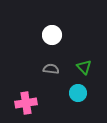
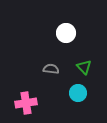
white circle: moved 14 px right, 2 px up
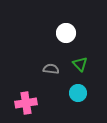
green triangle: moved 4 px left, 3 px up
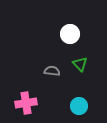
white circle: moved 4 px right, 1 px down
gray semicircle: moved 1 px right, 2 px down
cyan circle: moved 1 px right, 13 px down
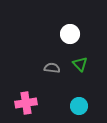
gray semicircle: moved 3 px up
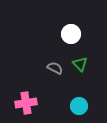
white circle: moved 1 px right
gray semicircle: moved 3 px right; rotated 21 degrees clockwise
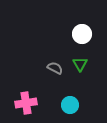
white circle: moved 11 px right
green triangle: rotated 14 degrees clockwise
cyan circle: moved 9 px left, 1 px up
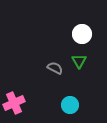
green triangle: moved 1 px left, 3 px up
pink cross: moved 12 px left; rotated 15 degrees counterclockwise
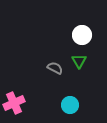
white circle: moved 1 px down
